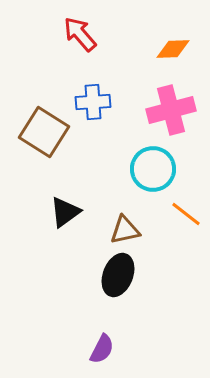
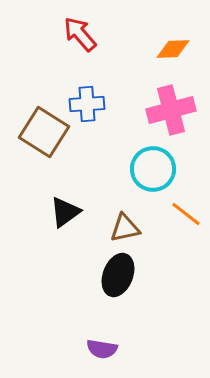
blue cross: moved 6 px left, 2 px down
brown triangle: moved 2 px up
purple semicircle: rotated 72 degrees clockwise
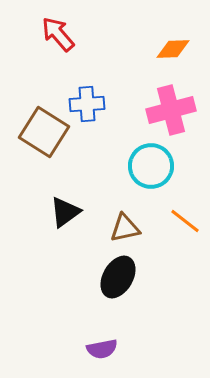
red arrow: moved 22 px left
cyan circle: moved 2 px left, 3 px up
orange line: moved 1 px left, 7 px down
black ellipse: moved 2 px down; rotated 9 degrees clockwise
purple semicircle: rotated 20 degrees counterclockwise
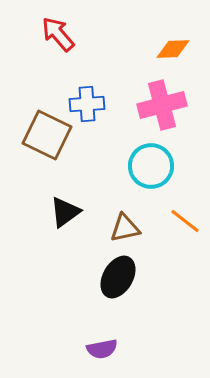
pink cross: moved 9 px left, 5 px up
brown square: moved 3 px right, 3 px down; rotated 6 degrees counterclockwise
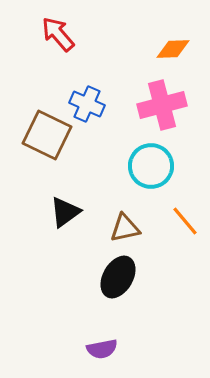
blue cross: rotated 28 degrees clockwise
orange line: rotated 12 degrees clockwise
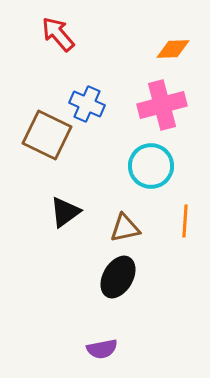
orange line: rotated 44 degrees clockwise
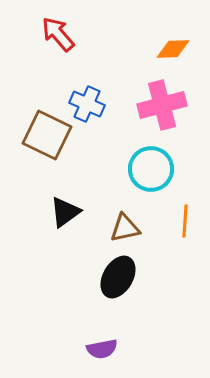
cyan circle: moved 3 px down
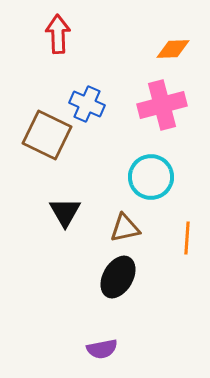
red arrow: rotated 39 degrees clockwise
cyan circle: moved 8 px down
black triangle: rotated 24 degrees counterclockwise
orange line: moved 2 px right, 17 px down
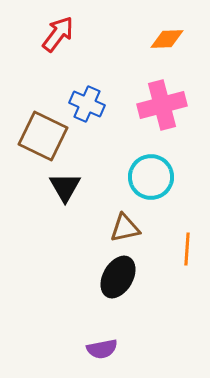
red arrow: rotated 39 degrees clockwise
orange diamond: moved 6 px left, 10 px up
brown square: moved 4 px left, 1 px down
black triangle: moved 25 px up
orange line: moved 11 px down
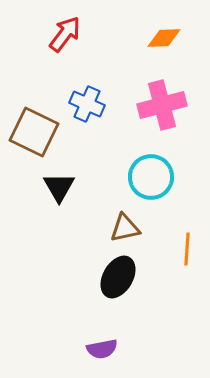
red arrow: moved 7 px right
orange diamond: moved 3 px left, 1 px up
brown square: moved 9 px left, 4 px up
black triangle: moved 6 px left
